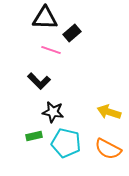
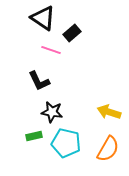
black triangle: moved 2 px left; rotated 32 degrees clockwise
black L-shape: rotated 20 degrees clockwise
black star: moved 1 px left
orange semicircle: rotated 88 degrees counterclockwise
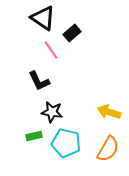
pink line: rotated 36 degrees clockwise
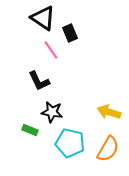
black rectangle: moved 2 px left; rotated 72 degrees counterclockwise
green rectangle: moved 4 px left, 6 px up; rotated 35 degrees clockwise
cyan pentagon: moved 4 px right
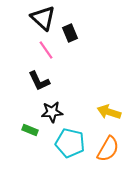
black triangle: rotated 8 degrees clockwise
pink line: moved 5 px left
black star: rotated 15 degrees counterclockwise
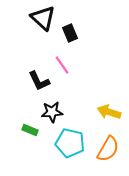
pink line: moved 16 px right, 15 px down
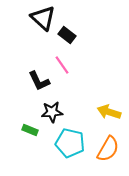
black rectangle: moved 3 px left, 2 px down; rotated 30 degrees counterclockwise
